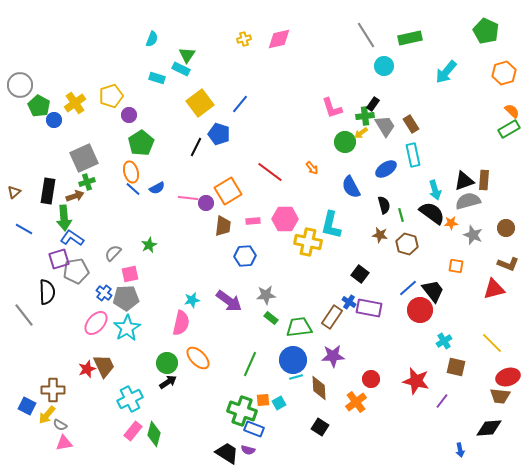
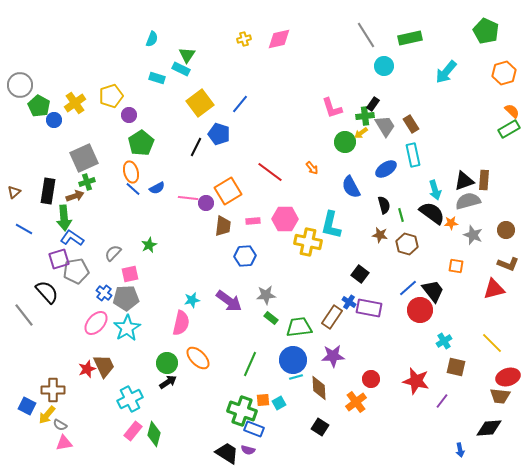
brown circle at (506, 228): moved 2 px down
black semicircle at (47, 292): rotated 40 degrees counterclockwise
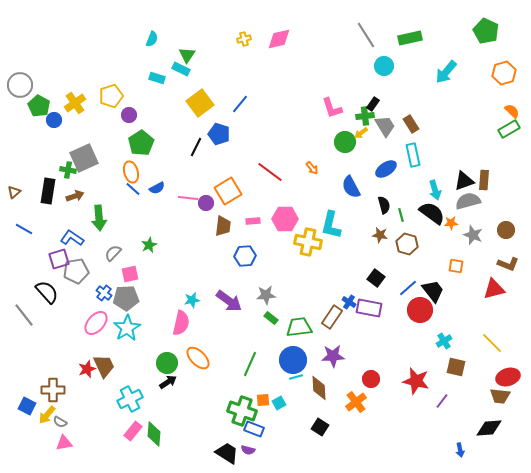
green cross at (87, 182): moved 19 px left, 12 px up; rotated 28 degrees clockwise
green arrow at (64, 218): moved 35 px right
black square at (360, 274): moved 16 px right, 4 px down
gray semicircle at (60, 425): moved 3 px up
green diamond at (154, 434): rotated 10 degrees counterclockwise
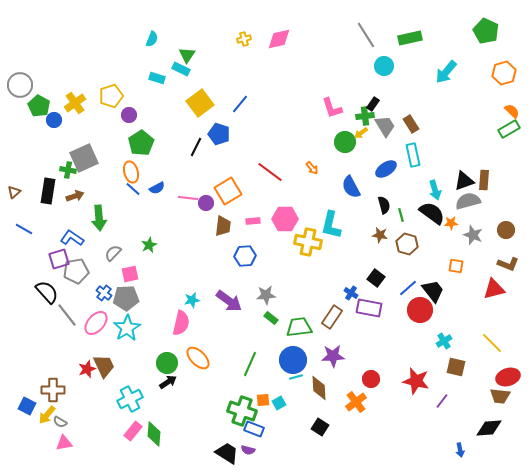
blue cross at (349, 302): moved 2 px right, 9 px up
gray line at (24, 315): moved 43 px right
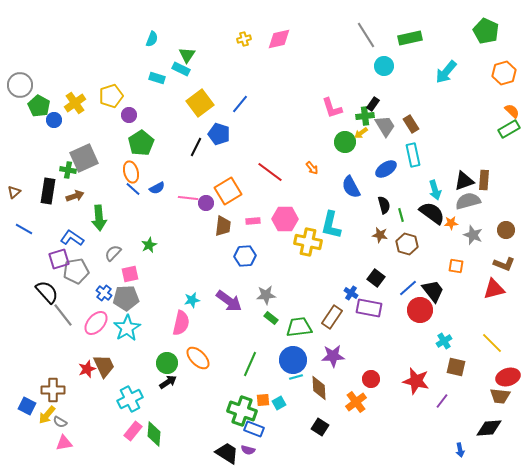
brown L-shape at (508, 264): moved 4 px left
gray line at (67, 315): moved 4 px left
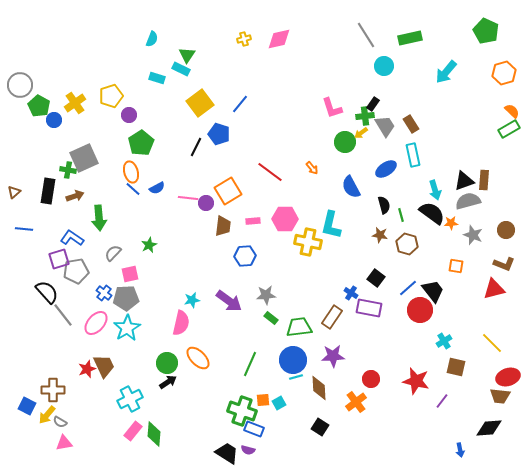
blue line at (24, 229): rotated 24 degrees counterclockwise
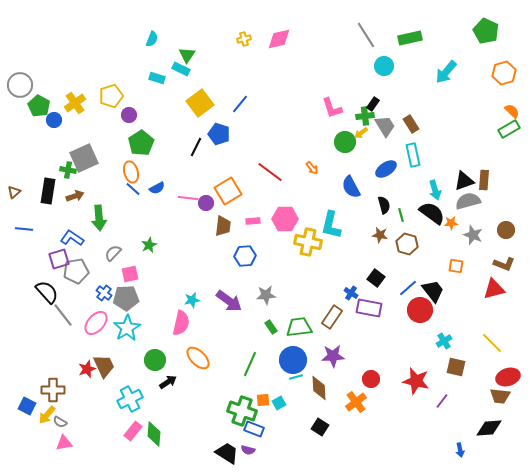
green rectangle at (271, 318): moved 9 px down; rotated 16 degrees clockwise
green circle at (167, 363): moved 12 px left, 3 px up
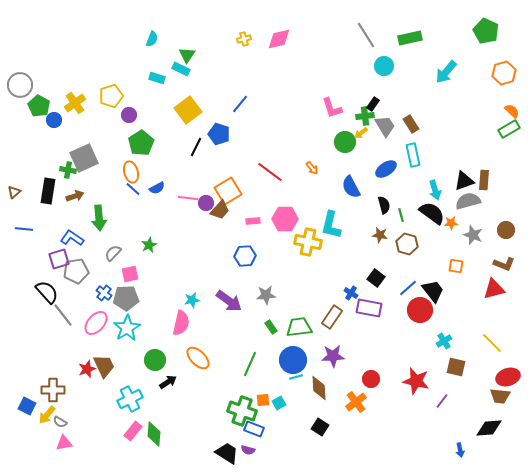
yellow square at (200, 103): moved 12 px left, 7 px down
brown trapezoid at (223, 226): moved 3 px left, 16 px up; rotated 35 degrees clockwise
